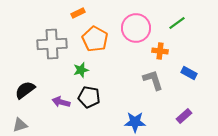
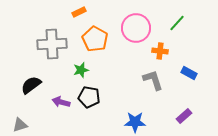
orange rectangle: moved 1 px right, 1 px up
green line: rotated 12 degrees counterclockwise
black semicircle: moved 6 px right, 5 px up
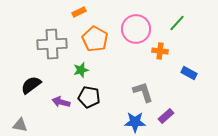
pink circle: moved 1 px down
gray L-shape: moved 10 px left, 12 px down
purple rectangle: moved 18 px left
gray triangle: rotated 28 degrees clockwise
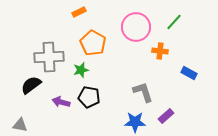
green line: moved 3 px left, 1 px up
pink circle: moved 2 px up
orange pentagon: moved 2 px left, 4 px down
gray cross: moved 3 px left, 13 px down
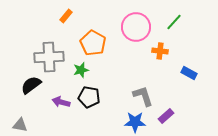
orange rectangle: moved 13 px left, 4 px down; rotated 24 degrees counterclockwise
gray L-shape: moved 4 px down
